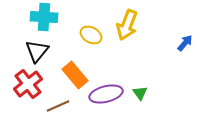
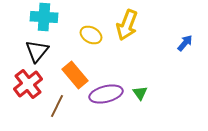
brown line: moved 1 px left; rotated 40 degrees counterclockwise
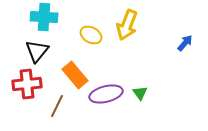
red cross: moved 1 px left; rotated 32 degrees clockwise
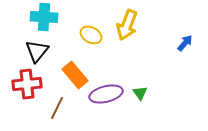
brown line: moved 2 px down
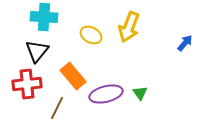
yellow arrow: moved 2 px right, 2 px down
orange rectangle: moved 2 px left, 1 px down
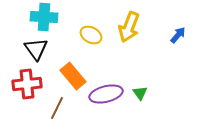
blue arrow: moved 7 px left, 8 px up
black triangle: moved 1 px left, 2 px up; rotated 15 degrees counterclockwise
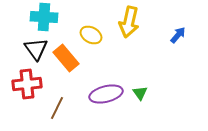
yellow arrow: moved 5 px up; rotated 8 degrees counterclockwise
orange rectangle: moved 7 px left, 18 px up
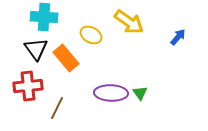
yellow arrow: rotated 68 degrees counterclockwise
blue arrow: moved 2 px down
red cross: moved 1 px right, 2 px down
purple ellipse: moved 5 px right, 1 px up; rotated 16 degrees clockwise
